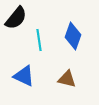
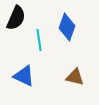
black semicircle: rotated 15 degrees counterclockwise
blue diamond: moved 6 px left, 9 px up
brown triangle: moved 8 px right, 2 px up
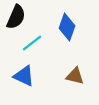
black semicircle: moved 1 px up
cyan line: moved 7 px left, 3 px down; rotated 60 degrees clockwise
brown triangle: moved 1 px up
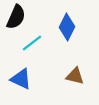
blue diamond: rotated 8 degrees clockwise
blue triangle: moved 3 px left, 3 px down
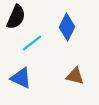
blue triangle: moved 1 px up
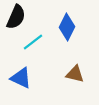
cyan line: moved 1 px right, 1 px up
brown triangle: moved 2 px up
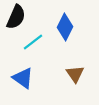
blue diamond: moved 2 px left
brown triangle: rotated 42 degrees clockwise
blue triangle: moved 2 px right; rotated 10 degrees clockwise
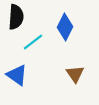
black semicircle: rotated 20 degrees counterclockwise
blue triangle: moved 6 px left, 3 px up
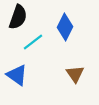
black semicircle: moved 2 px right; rotated 15 degrees clockwise
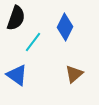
black semicircle: moved 2 px left, 1 px down
cyan line: rotated 15 degrees counterclockwise
brown triangle: moved 1 px left; rotated 24 degrees clockwise
